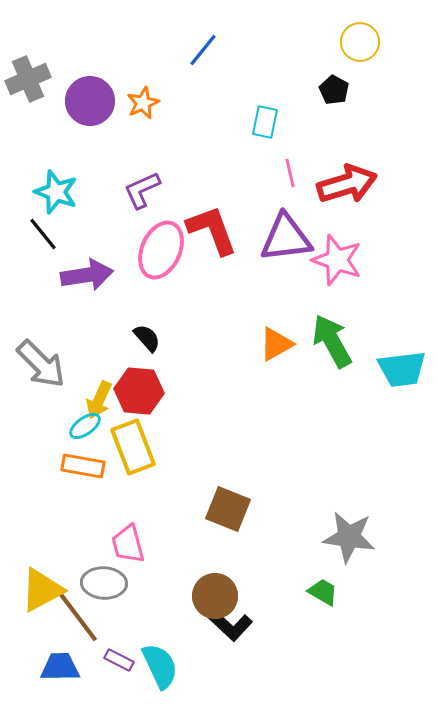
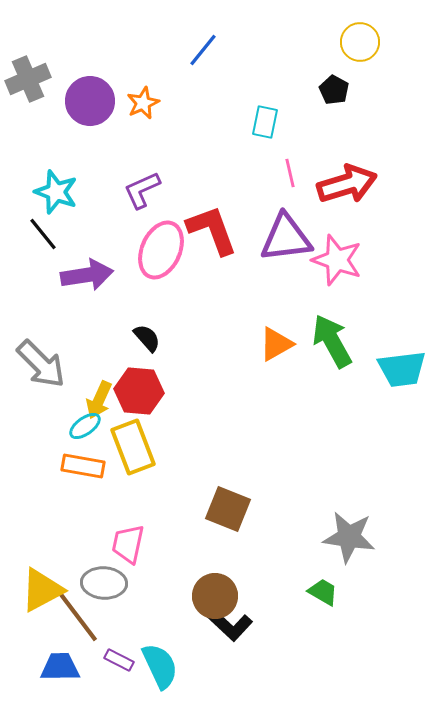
pink trapezoid: rotated 27 degrees clockwise
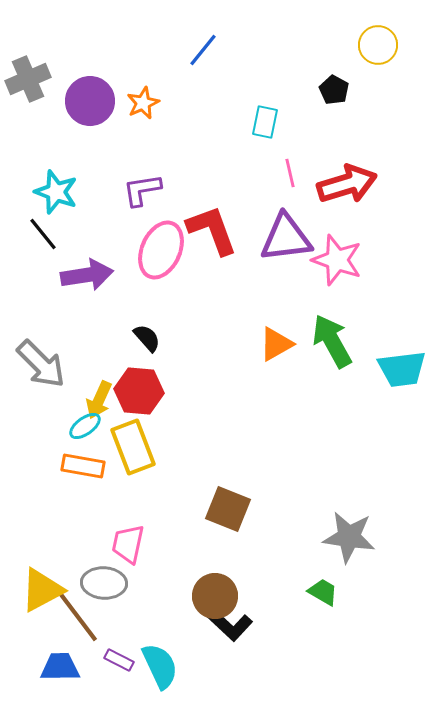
yellow circle: moved 18 px right, 3 px down
purple L-shape: rotated 15 degrees clockwise
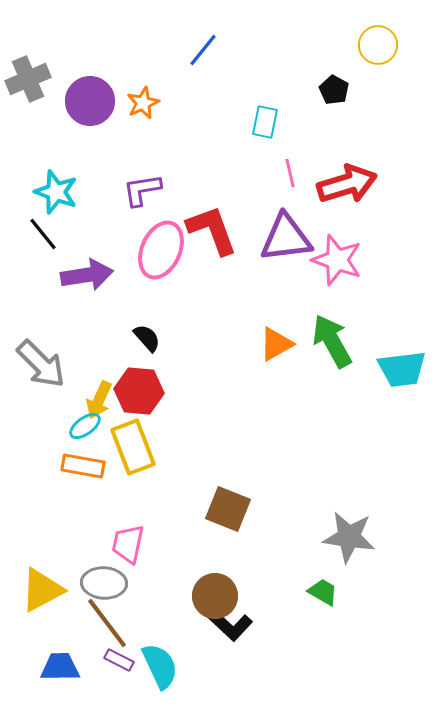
brown line: moved 29 px right, 6 px down
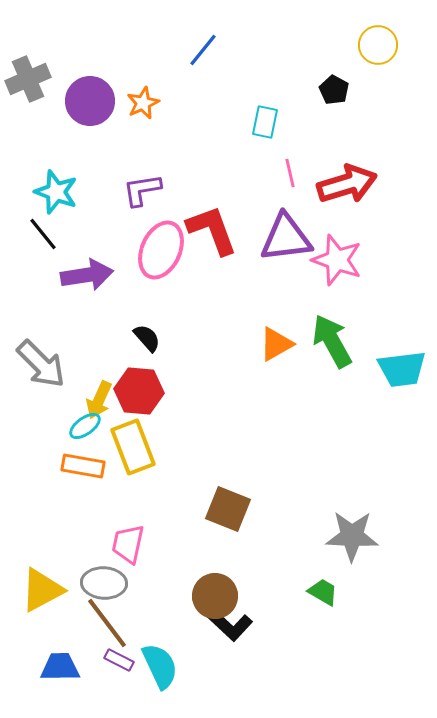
gray star: moved 3 px right, 1 px up; rotated 6 degrees counterclockwise
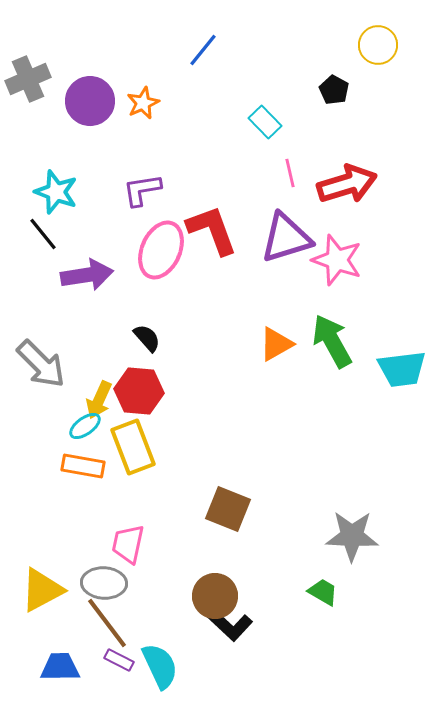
cyan rectangle: rotated 56 degrees counterclockwise
purple triangle: rotated 10 degrees counterclockwise
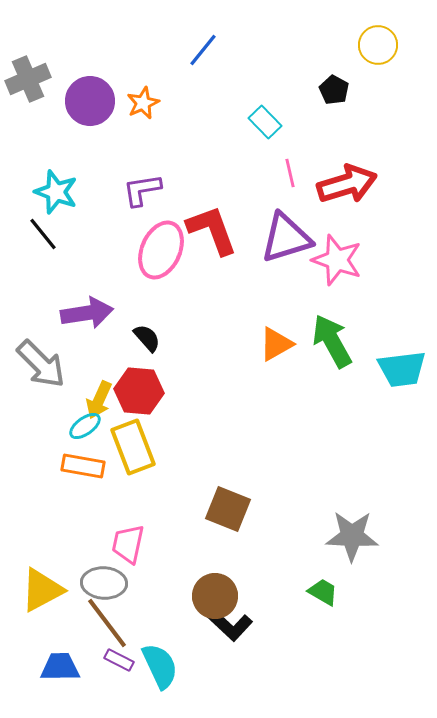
purple arrow: moved 38 px down
